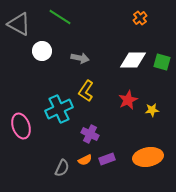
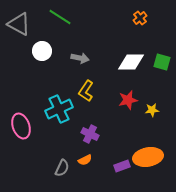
white diamond: moved 2 px left, 2 px down
red star: rotated 12 degrees clockwise
purple rectangle: moved 15 px right, 7 px down
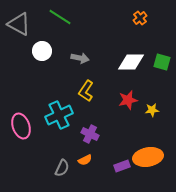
cyan cross: moved 6 px down
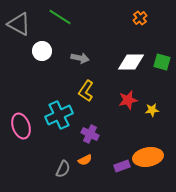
gray semicircle: moved 1 px right, 1 px down
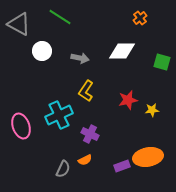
white diamond: moved 9 px left, 11 px up
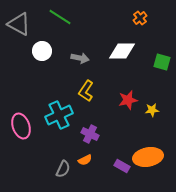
purple rectangle: rotated 49 degrees clockwise
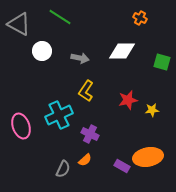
orange cross: rotated 24 degrees counterclockwise
orange semicircle: rotated 16 degrees counterclockwise
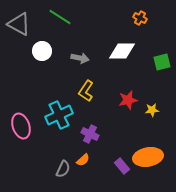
green square: rotated 30 degrees counterclockwise
orange semicircle: moved 2 px left
purple rectangle: rotated 21 degrees clockwise
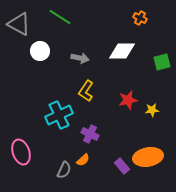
white circle: moved 2 px left
pink ellipse: moved 26 px down
gray semicircle: moved 1 px right, 1 px down
